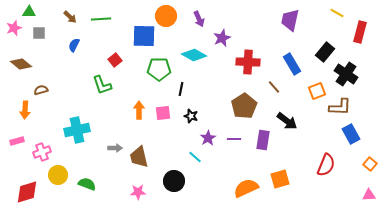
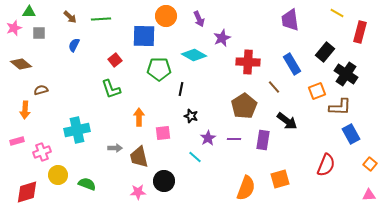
purple trapezoid at (290, 20): rotated 20 degrees counterclockwise
green L-shape at (102, 85): moved 9 px right, 4 px down
orange arrow at (139, 110): moved 7 px down
pink square at (163, 113): moved 20 px down
black circle at (174, 181): moved 10 px left
orange semicircle at (246, 188): rotated 135 degrees clockwise
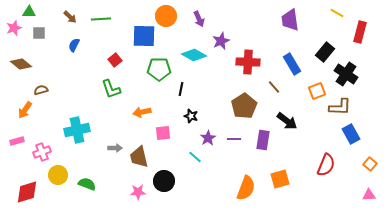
purple star at (222, 38): moved 1 px left, 3 px down
orange arrow at (25, 110): rotated 30 degrees clockwise
orange arrow at (139, 117): moved 3 px right, 5 px up; rotated 102 degrees counterclockwise
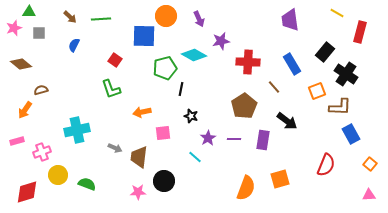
purple star at (221, 41): rotated 12 degrees clockwise
red square at (115, 60): rotated 16 degrees counterclockwise
green pentagon at (159, 69): moved 6 px right, 1 px up; rotated 15 degrees counterclockwise
gray arrow at (115, 148): rotated 24 degrees clockwise
brown trapezoid at (139, 157): rotated 20 degrees clockwise
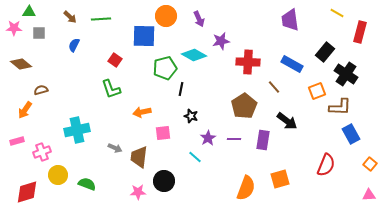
pink star at (14, 28): rotated 21 degrees clockwise
blue rectangle at (292, 64): rotated 30 degrees counterclockwise
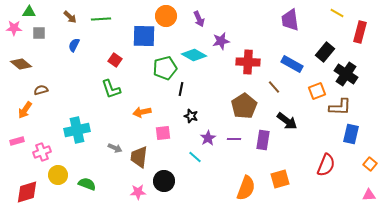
blue rectangle at (351, 134): rotated 42 degrees clockwise
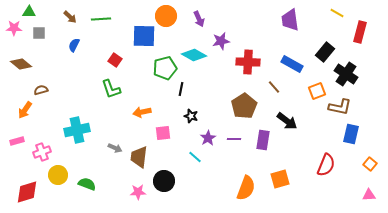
brown L-shape at (340, 107): rotated 10 degrees clockwise
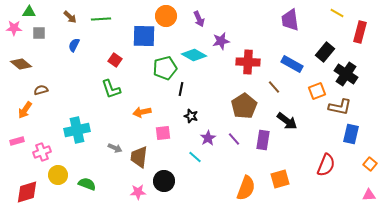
purple line at (234, 139): rotated 48 degrees clockwise
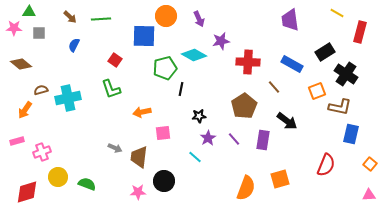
black rectangle at (325, 52): rotated 18 degrees clockwise
black star at (191, 116): moved 8 px right; rotated 24 degrees counterclockwise
cyan cross at (77, 130): moved 9 px left, 32 px up
yellow circle at (58, 175): moved 2 px down
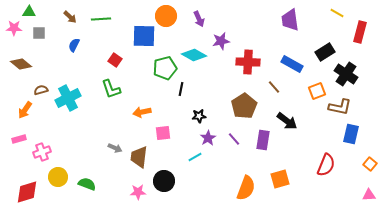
cyan cross at (68, 98): rotated 15 degrees counterclockwise
pink rectangle at (17, 141): moved 2 px right, 2 px up
cyan line at (195, 157): rotated 72 degrees counterclockwise
